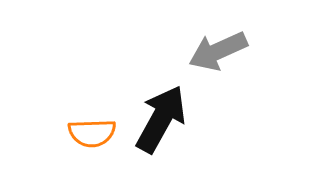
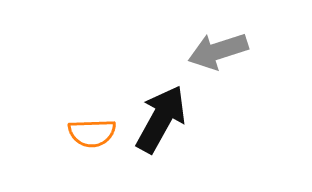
gray arrow: rotated 6 degrees clockwise
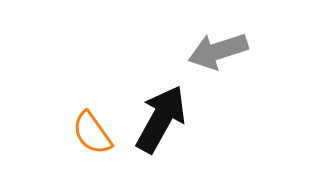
orange semicircle: rotated 57 degrees clockwise
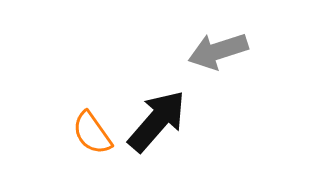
black arrow: moved 4 px left, 2 px down; rotated 12 degrees clockwise
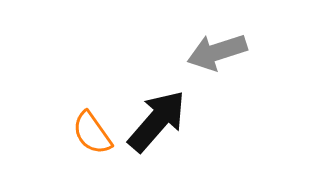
gray arrow: moved 1 px left, 1 px down
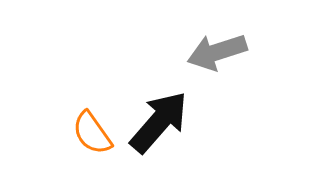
black arrow: moved 2 px right, 1 px down
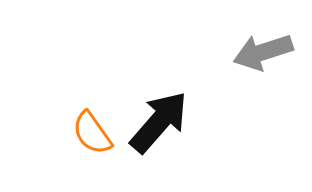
gray arrow: moved 46 px right
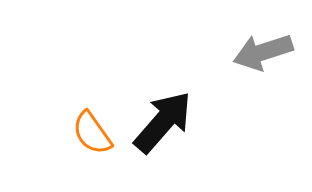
black arrow: moved 4 px right
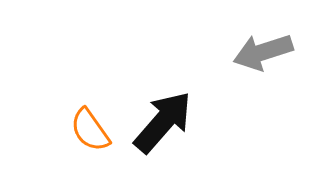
orange semicircle: moved 2 px left, 3 px up
